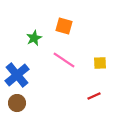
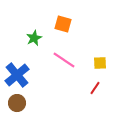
orange square: moved 1 px left, 2 px up
red line: moved 1 px right, 8 px up; rotated 32 degrees counterclockwise
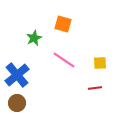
red line: rotated 48 degrees clockwise
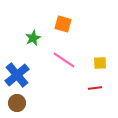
green star: moved 1 px left
